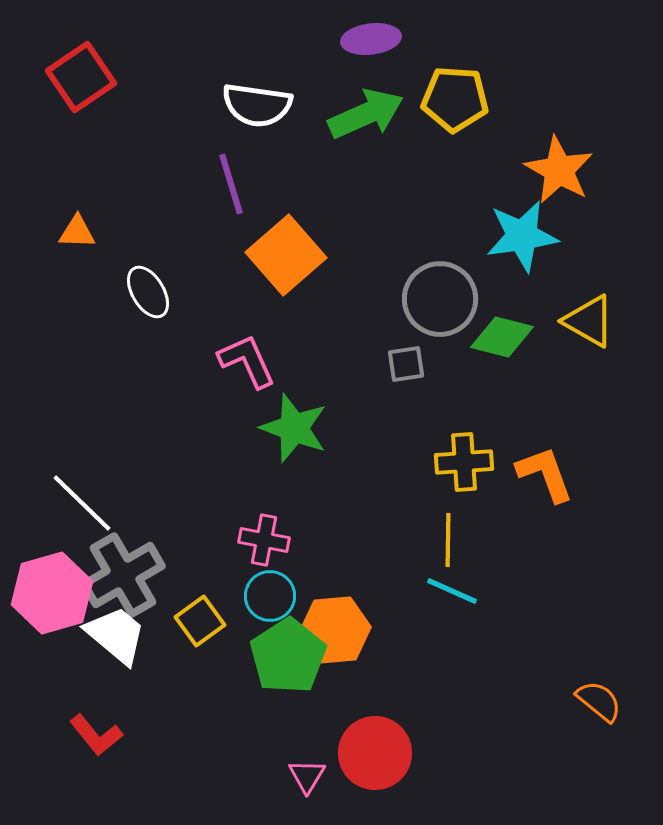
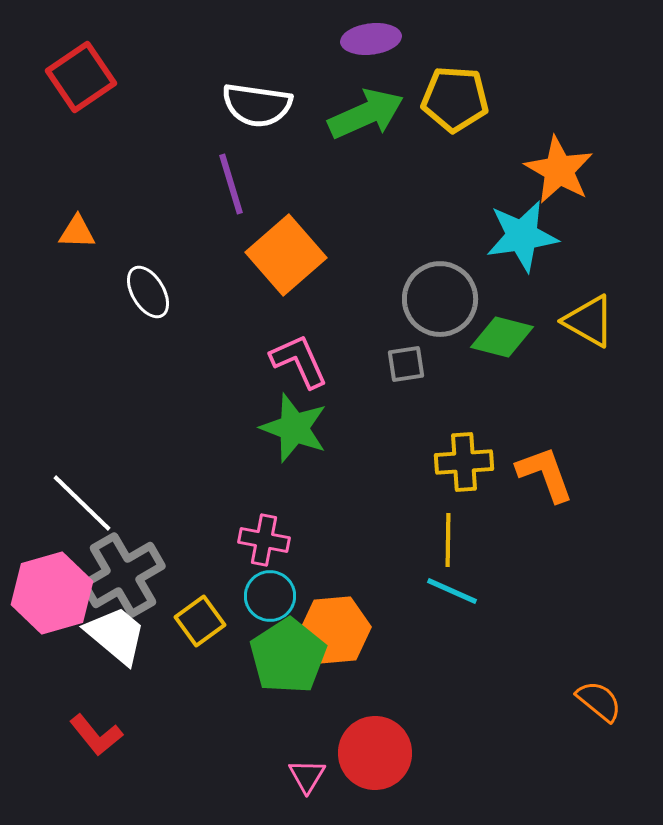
pink L-shape: moved 52 px right
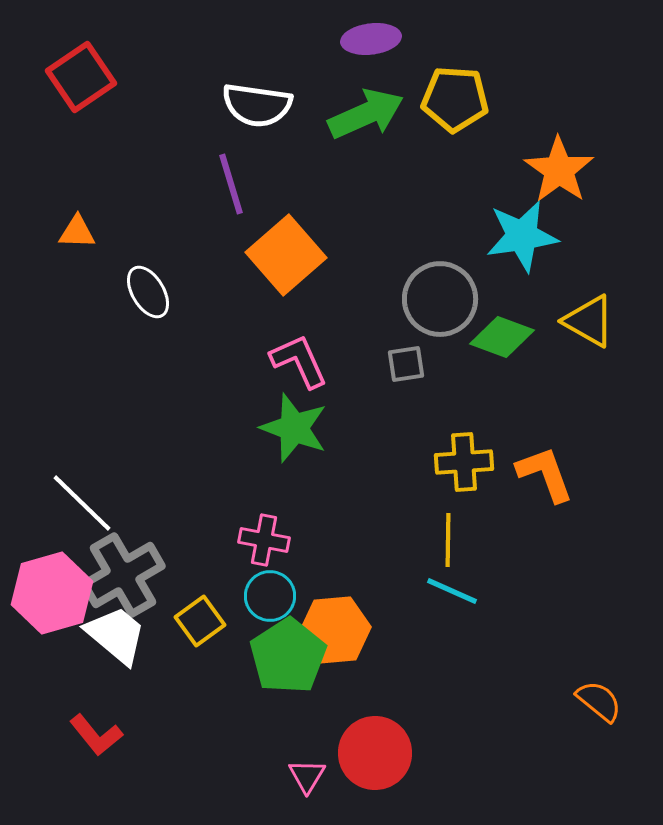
orange star: rotated 6 degrees clockwise
green diamond: rotated 6 degrees clockwise
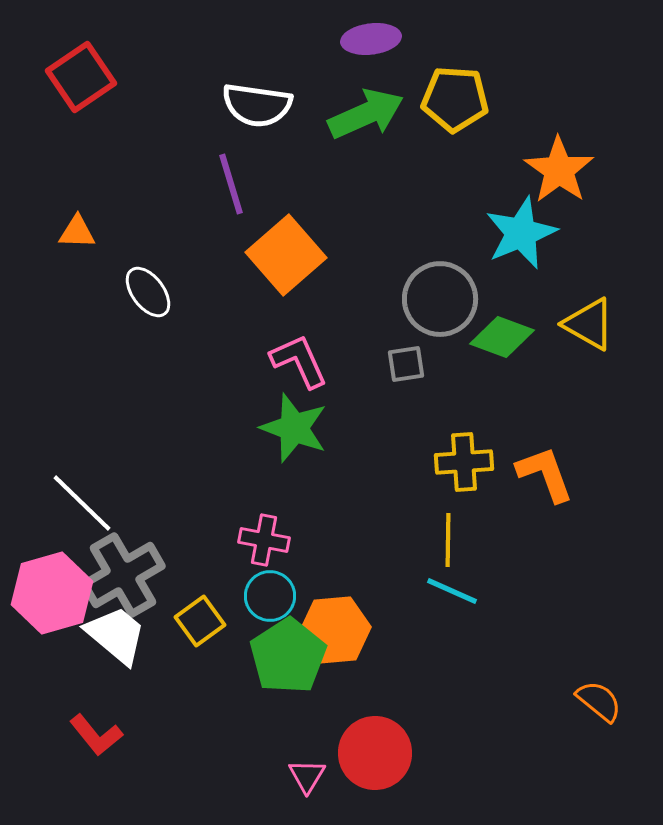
cyan star: moved 1 px left, 3 px up; rotated 14 degrees counterclockwise
white ellipse: rotated 6 degrees counterclockwise
yellow triangle: moved 3 px down
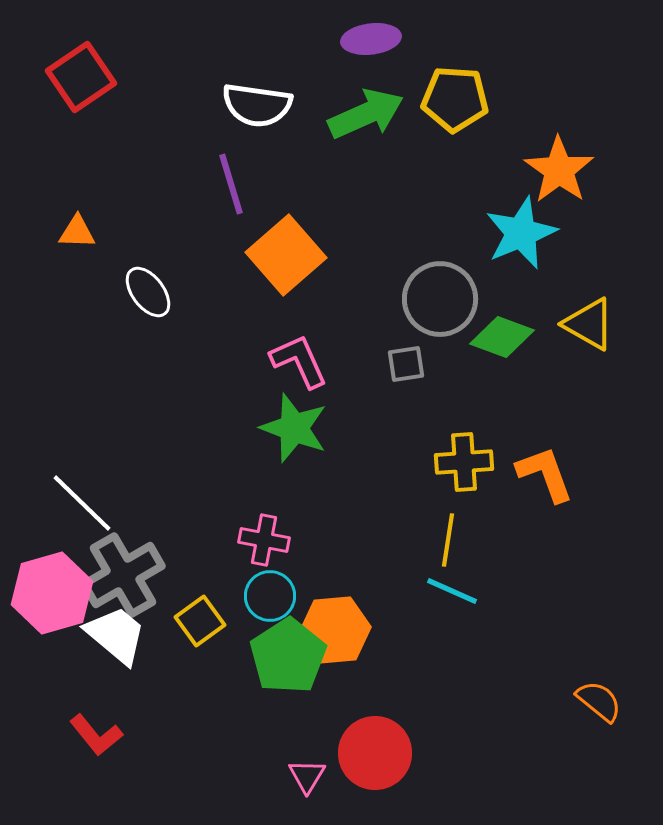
yellow line: rotated 8 degrees clockwise
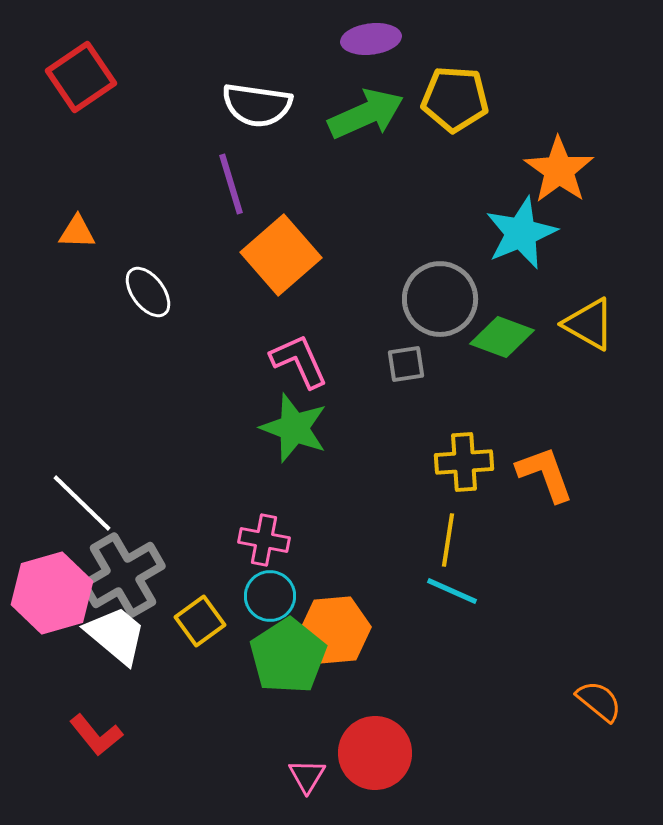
orange square: moved 5 px left
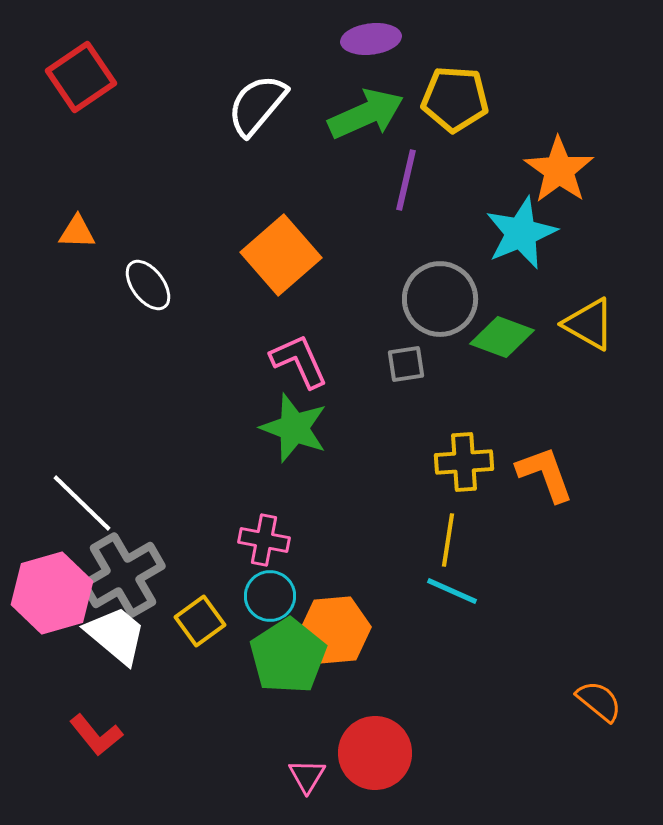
white semicircle: rotated 122 degrees clockwise
purple line: moved 175 px right, 4 px up; rotated 30 degrees clockwise
white ellipse: moved 7 px up
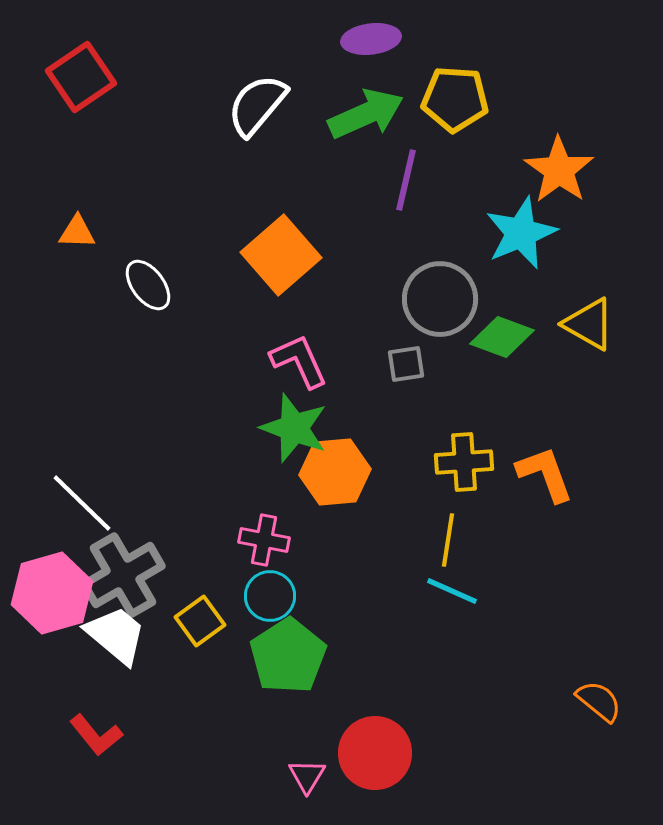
orange hexagon: moved 158 px up
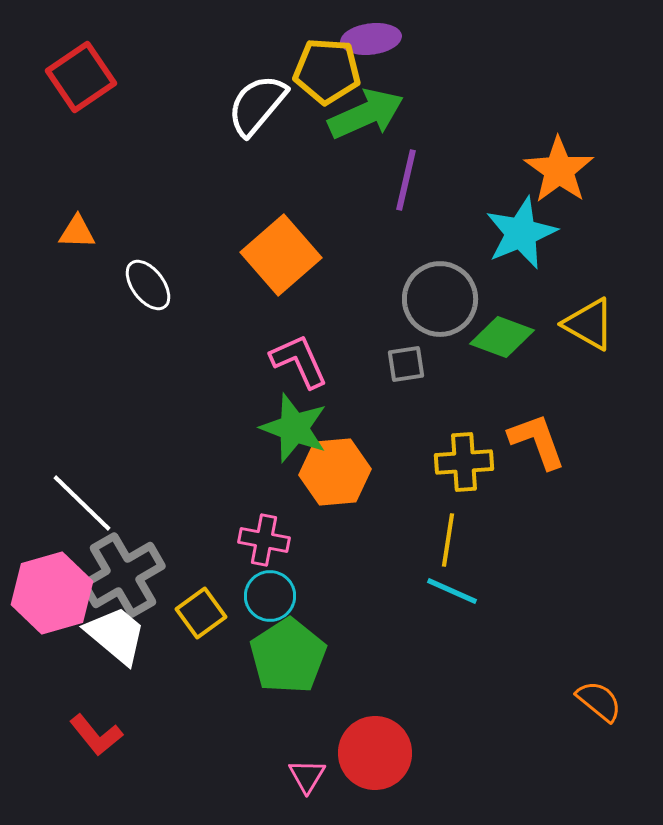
yellow pentagon: moved 128 px left, 28 px up
orange L-shape: moved 8 px left, 33 px up
yellow square: moved 1 px right, 8 px up
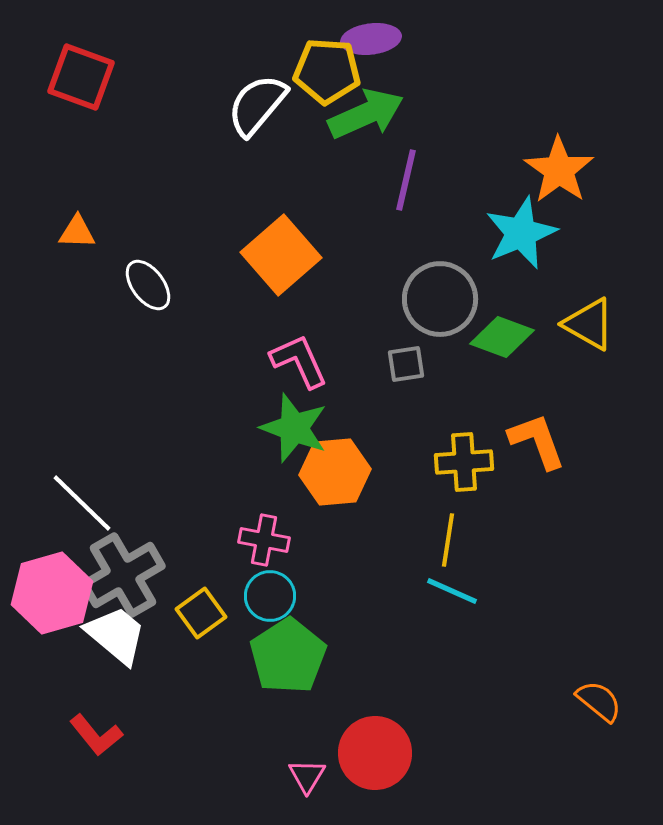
red square: rotated 36 degrees counterclockwise
